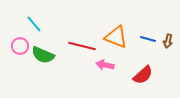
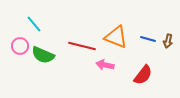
red semicircle: rotated 10 degrees counterclockwise
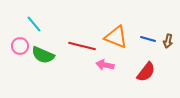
red semicircle: moved 3 px right, 3 px up
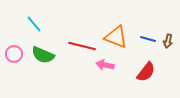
pink circle: moved 6 px left, 8 px down
